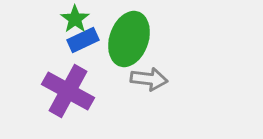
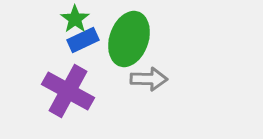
gray arrow: rotated 6 degrees counterclockwise
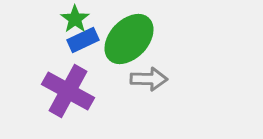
green ellipse: rotated 24 degrees clockwise
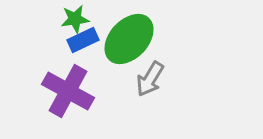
green star: rotated 28 degrees clockwise
gray arrow: moved 1 px right; rotated 120 degrees clockwise
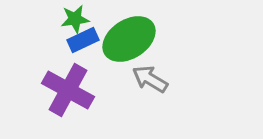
green ellipse: rotated 14 degrees clockwise
gray arrow: rotated 90 degrees clockwise
purple cross: moved 1 px up
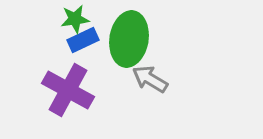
green ellipse: rotated 48 degrees counterclockwise
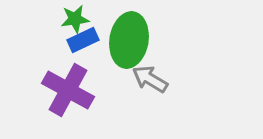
green ellipse: moved 1 px down
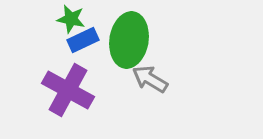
green star: moved 4 px left; rotated 20 degrees clockwise
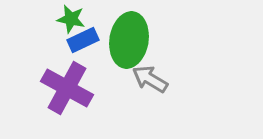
purple cross: moved 1 px left, 2 px up
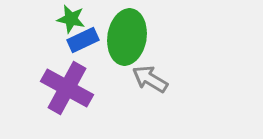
green ellipse: moved 2 px left, 3 px up
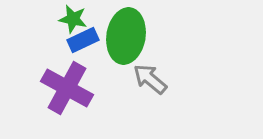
green star: moved 2 px right
green ellipse: moved 1 px left, 1 px up
gray arrow: rotated 9 degrees clockwise
